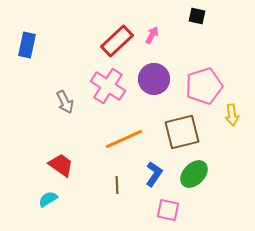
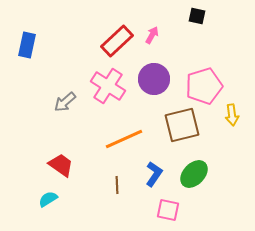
gray arrow: rotated 75 degrees clockwise
brown square: moved 7 px up
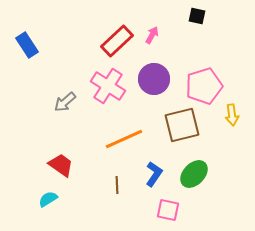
blue rectangle: rotated 45 degrees counterclockwise
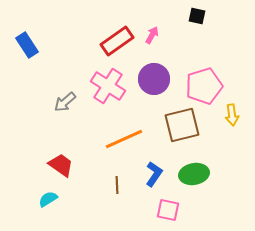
red rectangle: rotated 8 degrees clockwise
green ellipse: rotated 36 degrees clockwise
